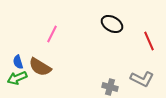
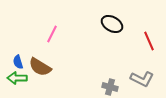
green arrow: rotated 24 degrees clockwise
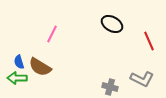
blue semicircle: moved 1 px right
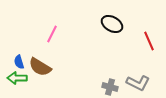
gray L-shape: moved 4 px left, 4 px down
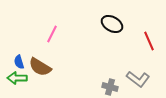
gray L-shape: moved 4 px up; rotated 10 degrees clockwise
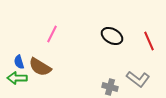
black ellipse: moved 12 px down
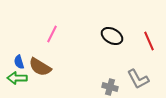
gray L-shape: rotated 25 degrees clockwise
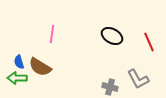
pink line: rotated 18 degrees counterclockwise
red line: moved 1 px down
